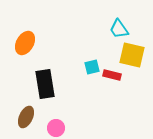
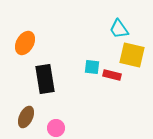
cyan square: rotated 21 degrees clockwise
black rectangle: moved 5 px up
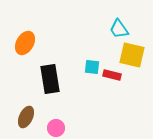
black rectangle: moved 5 px right
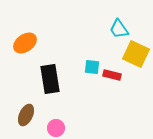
orange ellipse: rotated 25 degrees clockwise
yellow square: moved 4 px right, 1 px up; rotated 12 degrees clockwise
brown ellipse: moved 2 px up
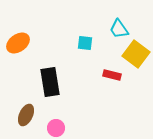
orange ellipse: moved 7 px left
yellow square: rotated 12 degrees clockwise
cyan square: moved 7 px left, 24 px up
black rectangle: moved 3 px down
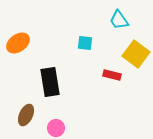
cyan trapezoid: moved 9 px up
